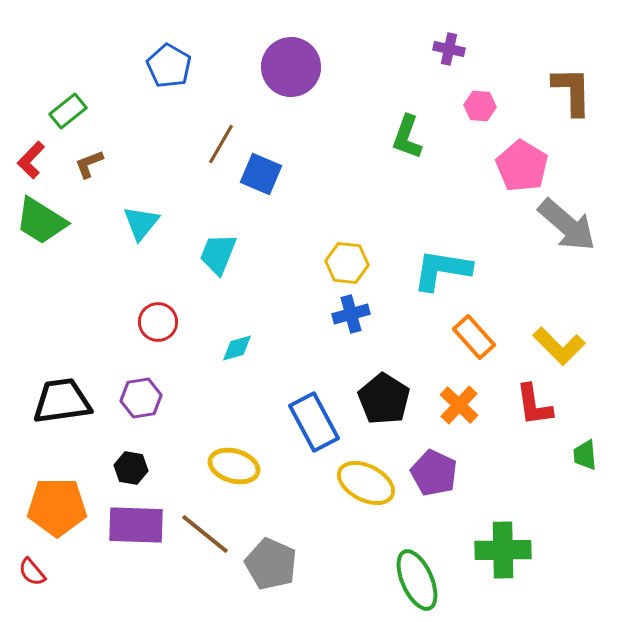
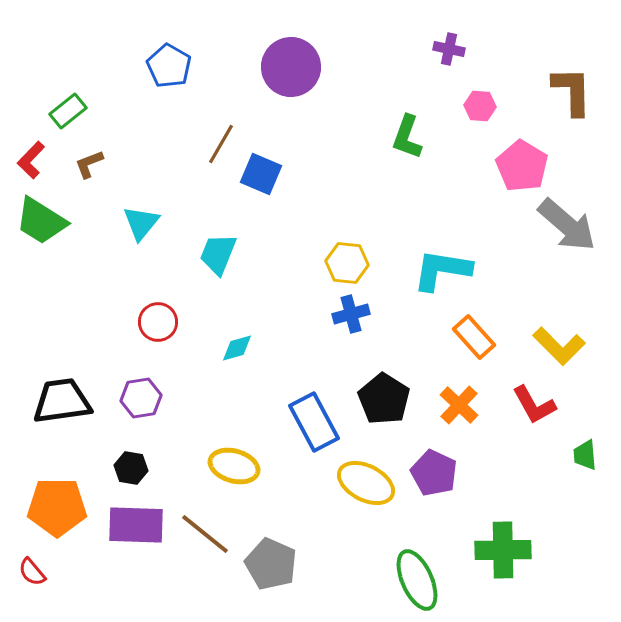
red L-shape at (534, 405): rotated 21 degrees counterclockwise
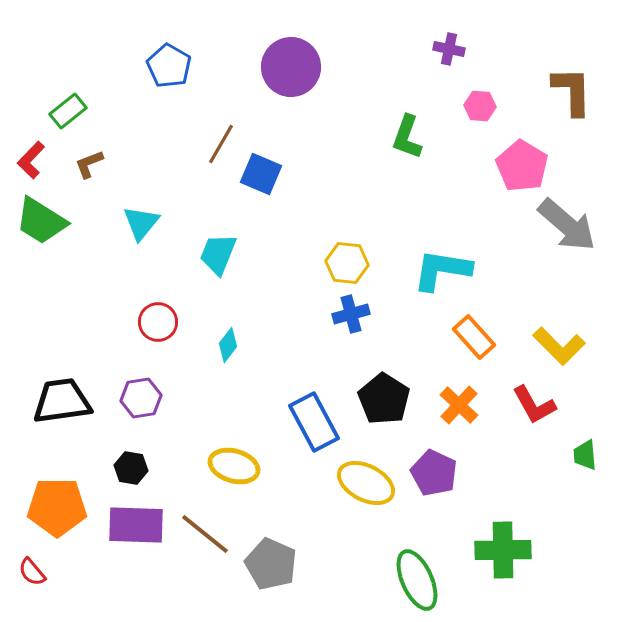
cyan diamond at (237, 348): moved 9 px left, 3 px up; rotated 36 degrees counterclockwise
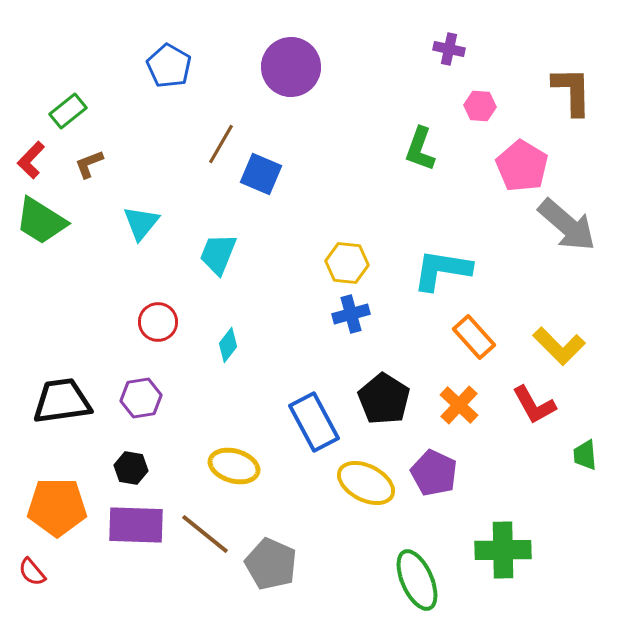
green L-shape at (407, 137): moved 13 px right, 12 px down
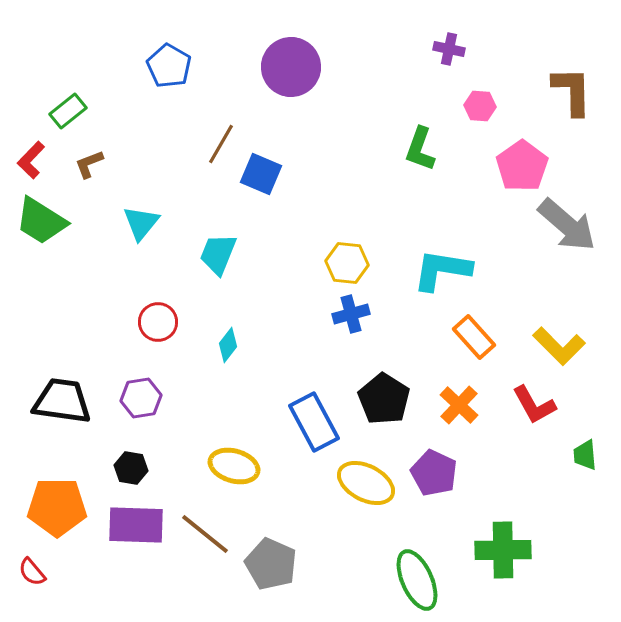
pink pentagon at (522, 166): rotated 6 degrees clockwise
black trapezoid at (62, 401): rotated 16 degrees clockwise
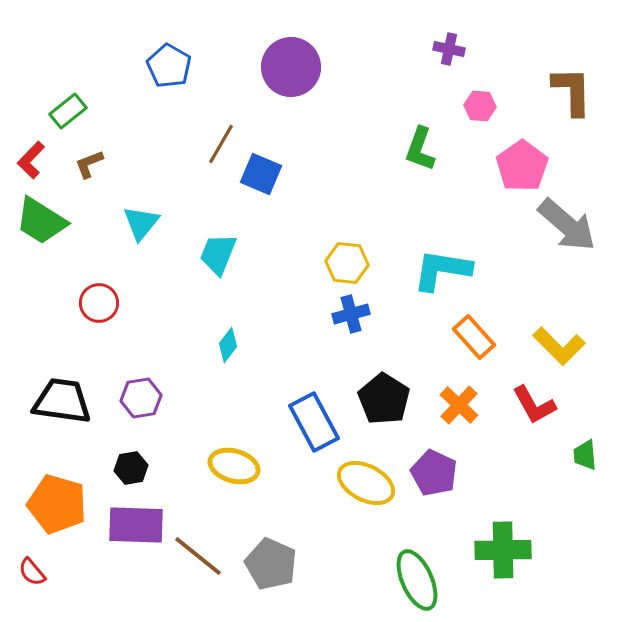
red circle at (158, 322): moved 59 px left, 19 px up
black hexagon at (131, 468): rotated 20 degrees counterclockwise
orange pentagon at (57, 507): moved 3 px up; rotated 16 degrees clockwise
brown line at (205, 534): moved 7 px left, 22 px down
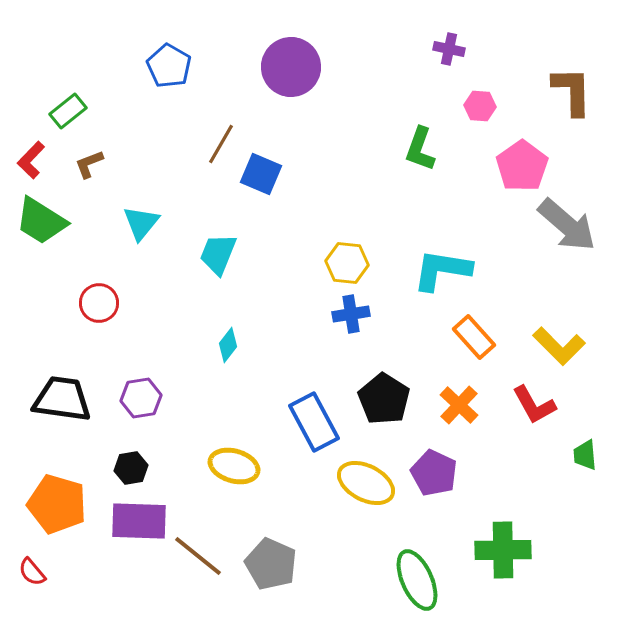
blue cross at (351, 314): rotated 6 degrees clockwise
black trapezoid at (62, 401): moved 2 px up
purple rectangle at (136, 525): moved 3 px right, 4 px up
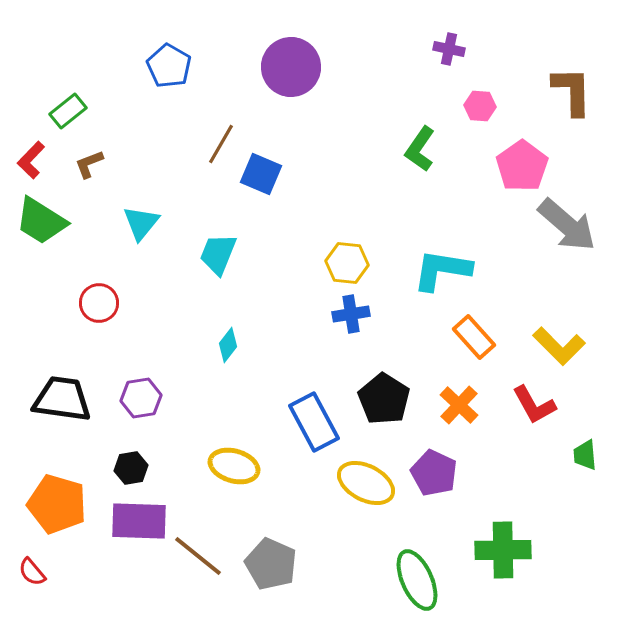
green L-shape at (420, 149): rotated 15 degrees clockwise
